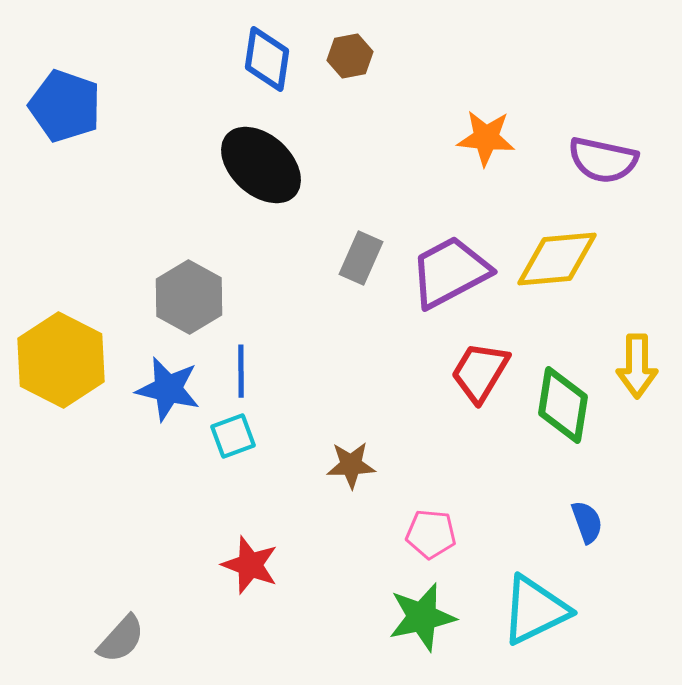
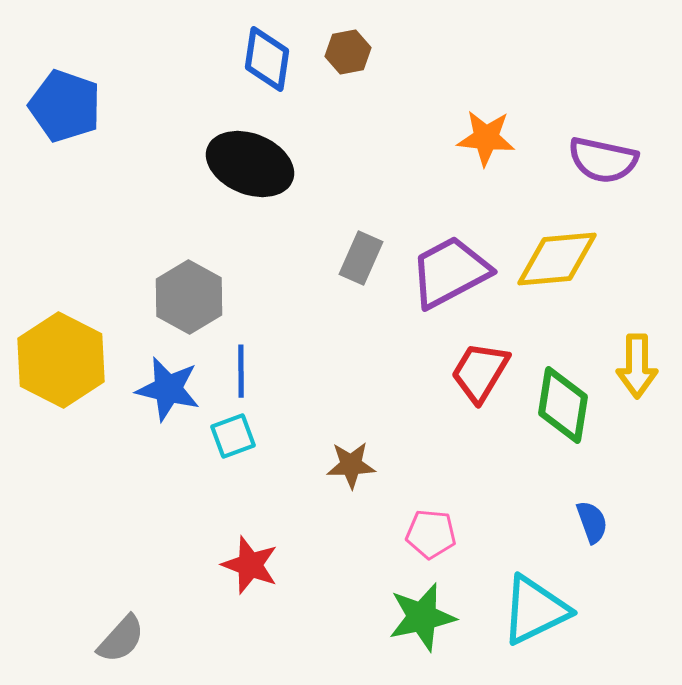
brown hexagon: moved 2 px left, 4 px up
black ellipse: moved 11 px left, 1 px up; rotated 20 degrees counterclockwise
blue semicircle: moved 5 px right
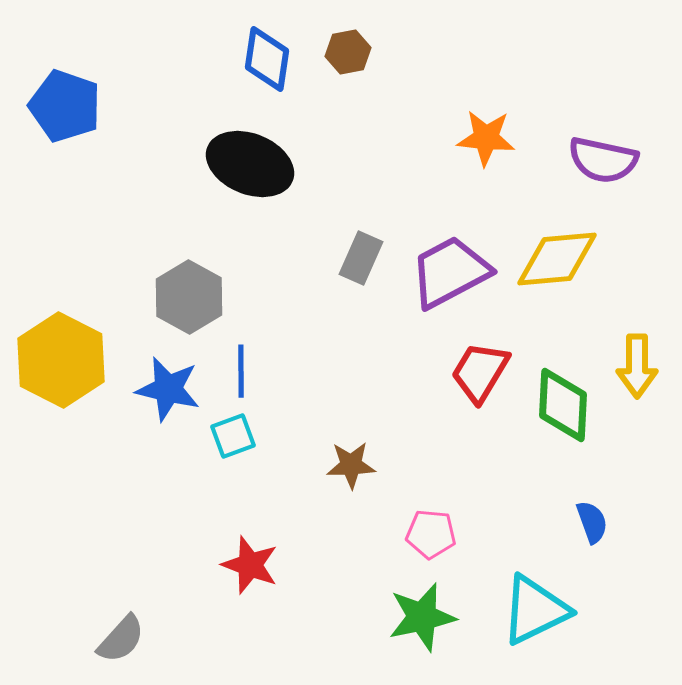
green diamond: rotated 6 degrees counterclockwise
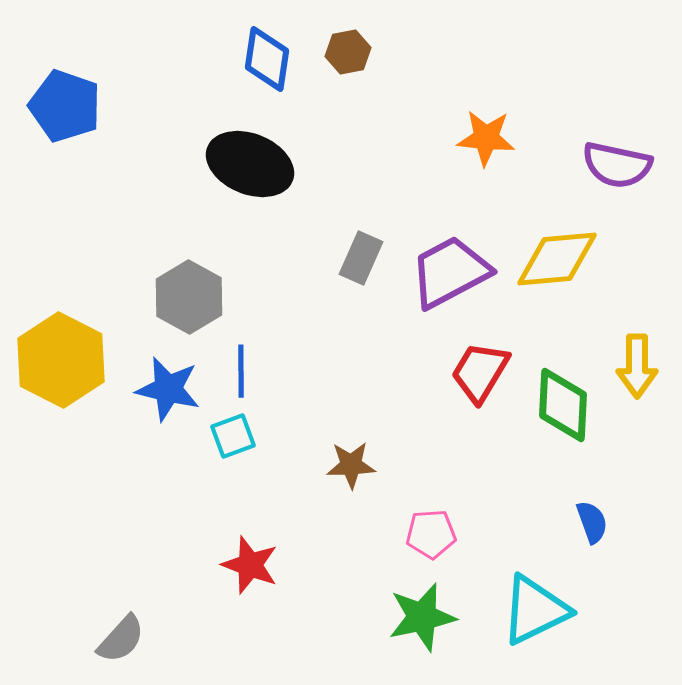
purple semicircle: moved 14 px right, 5 px down
pink pentagon: rotated 9 degrees counterclockwise
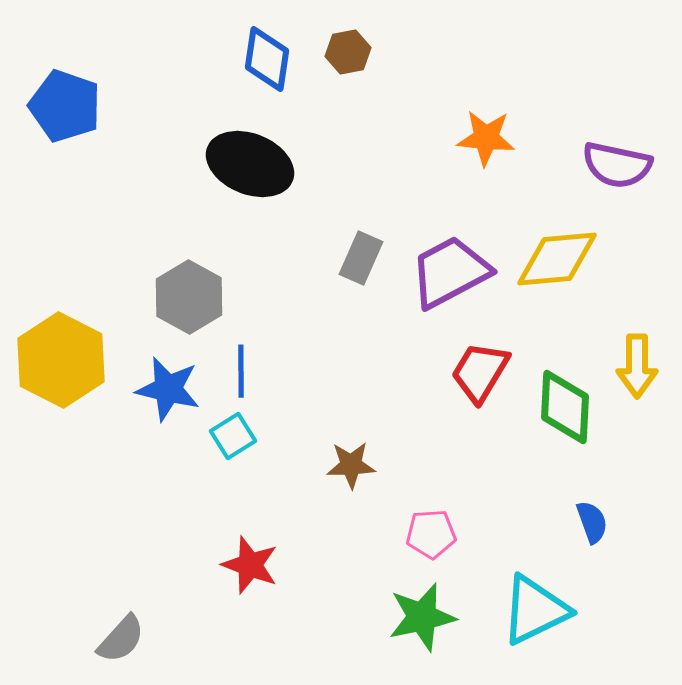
green diamond: moved 2 px right, 2 px down
cyan square: rotated 12 degrees counterclockwise
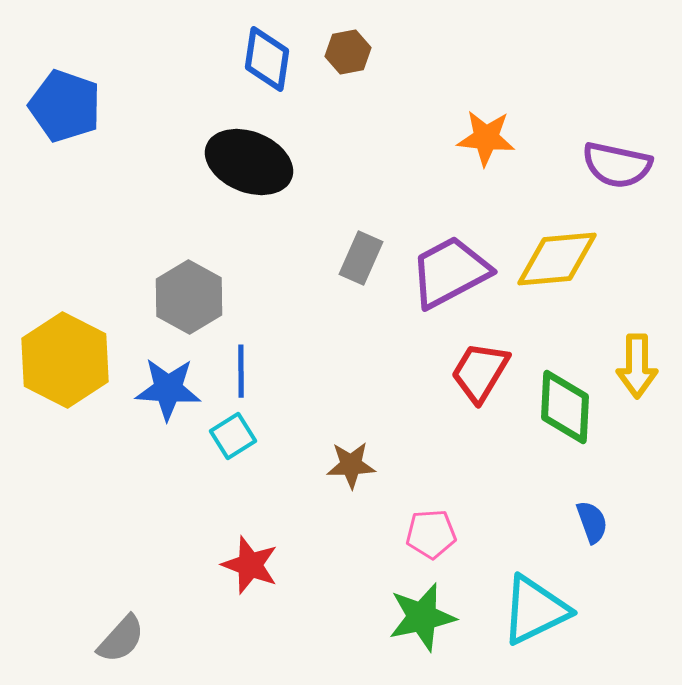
black ellipse: moved 1 px left, 2 px up
yellow hexagon: moved 4 px right
blue star: rotated 10 degrees counterclockwise
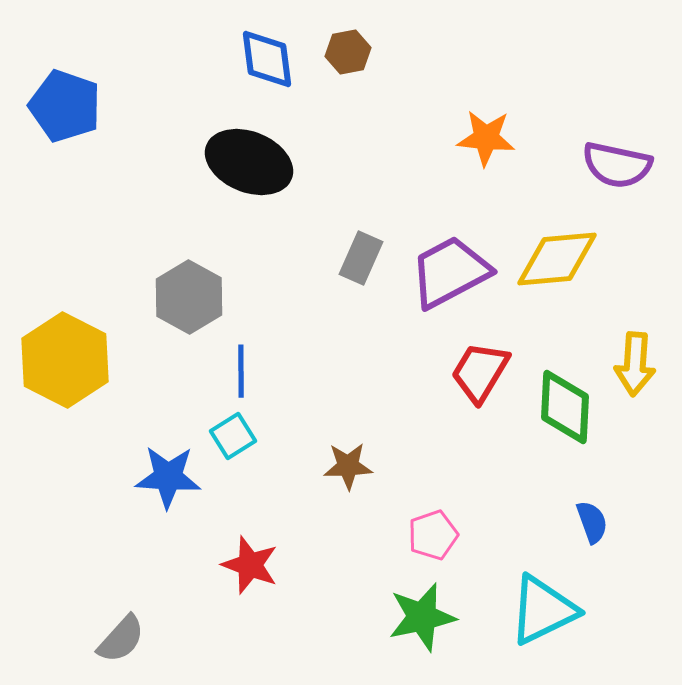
blue diamond: rotated 16 degrees counterclockwise
yellow arrow: moved 2 px left, 2 px up; rotated 4 degrees clockwise
blue star: moved 88 px down
brown star: moved 3 px left, 1 px down
pink pentagon: moved 2 px right, 1 px down; rotated 15 degrees counterclockwise
cyan triangle: moved 8 px right
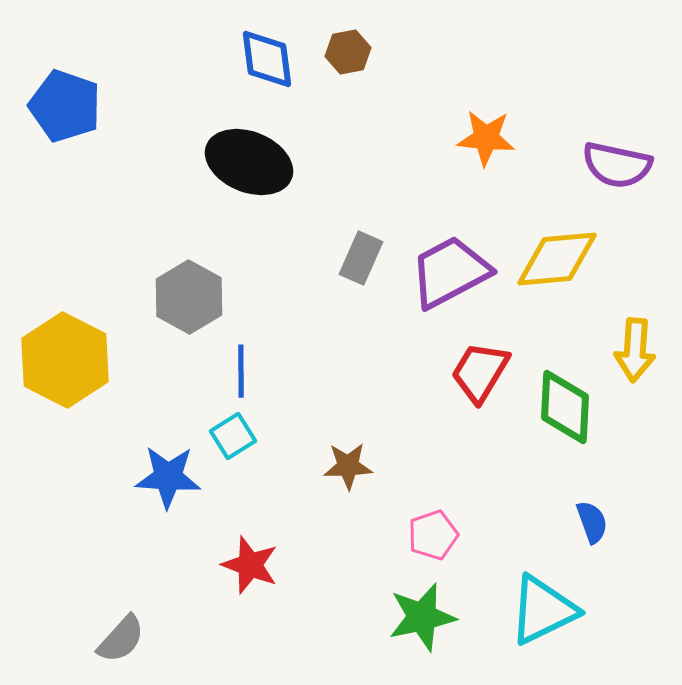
yellow arrow: moved 14 px up
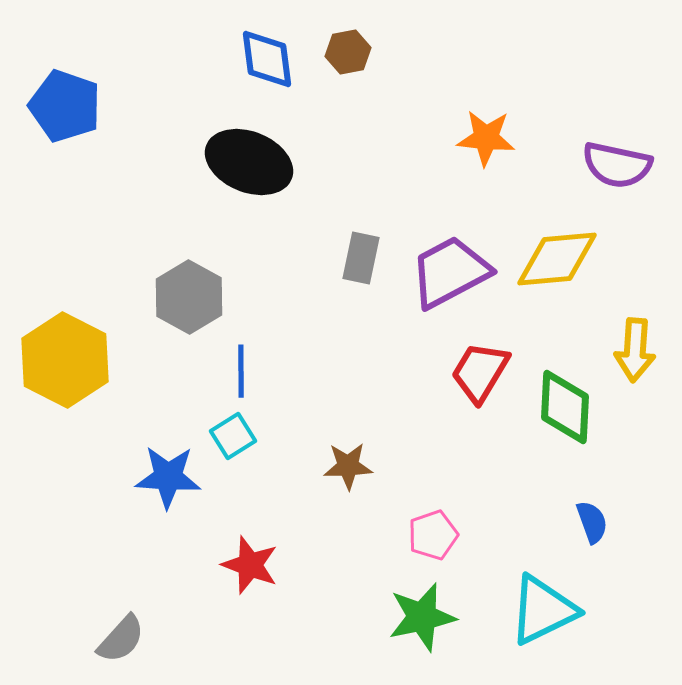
gray rectangle: rotated 12 degrees counterclockwise
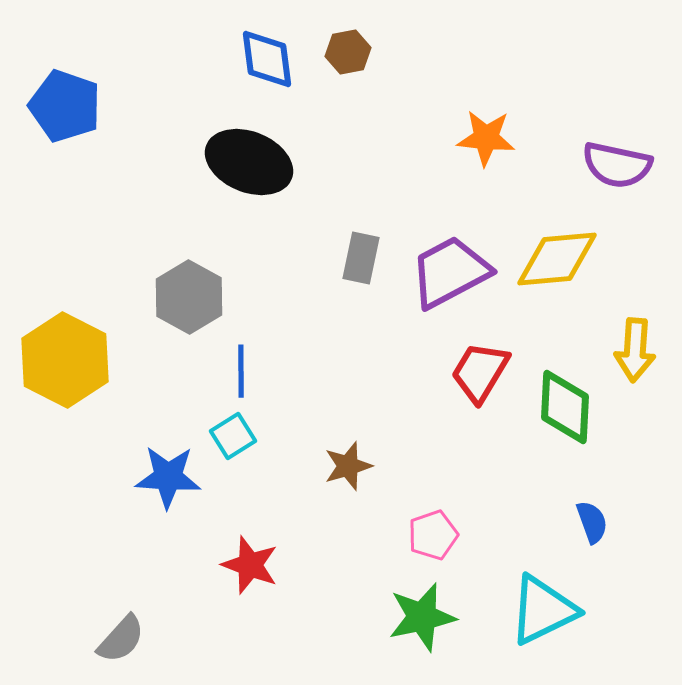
brown star: rotated 15 degrees counterclockwise
